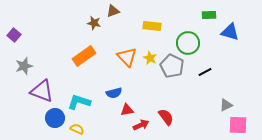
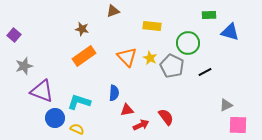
brown star: moved 12 px left, 6 px down
blue semicircle: rotated 70 degrees counterclockwise
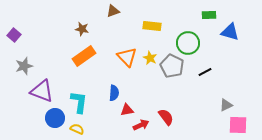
cyan L-shape: rotated 80 degrees clockwise
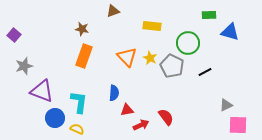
orange rectangle: rotated 35 degrees counterclockwise
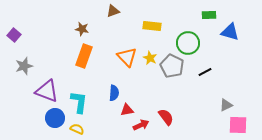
purple triangle: moved 5 px right
